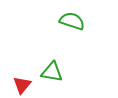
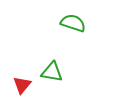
green semicircle: moved 1 px right, 2 px down
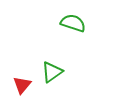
green triangle: rotated 45 degrees counterclockwise
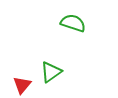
green triangle: moved 1 px left
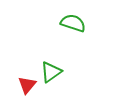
red triangle: moved 5 px right
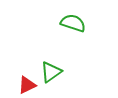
red triangle: rotated 24 degrees clockwise
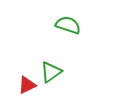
green semicircle: moved 5 px left, 2 px down
